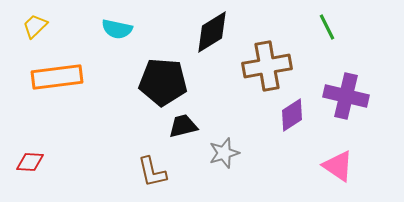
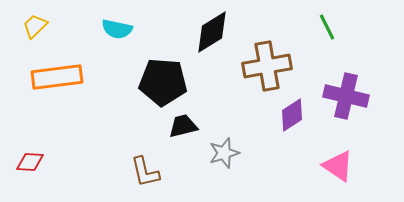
brown L-shape: moved 7 px left
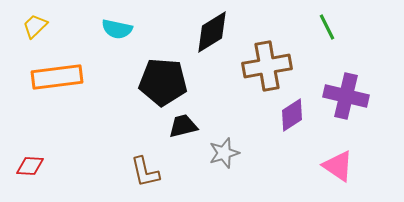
red diamond: moved 4 px down
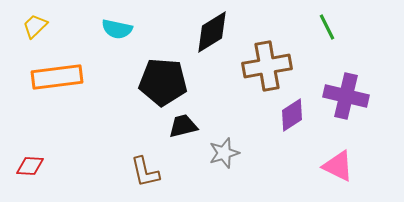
pink triangle: rotated 8 degrees counterclockwise
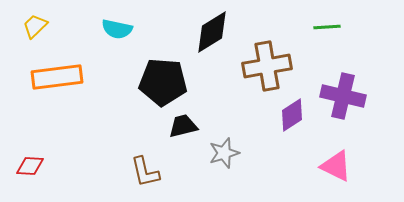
green line: rotated 68 degrees counterclockwise
purple cross: moved 3 px left
pink triangle: moved 2 px left
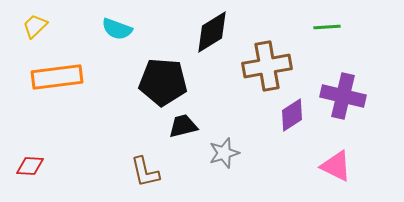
cyan semicircle: rotated 8 degrees clockwise
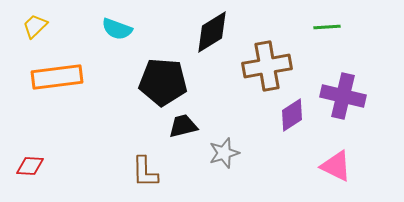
brown L-shape: rotated 12 degrees clockwise
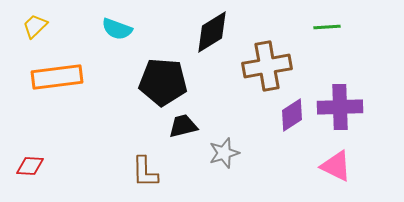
purple cross: moved 3 px left, 11 px down; rotated 15 degrees counterclockwise
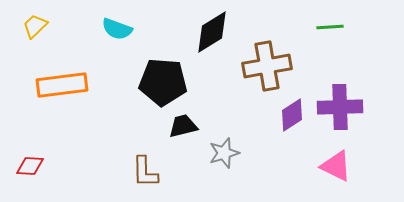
green line: moved 3 px right
orange rectangle: moved 5 px right, 8 px down
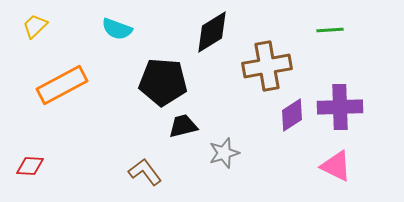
green line: moved 3 px down
orange rectangle: rotated 21 degrees counterclockwise
brown L-shape: rotated 144 degrees clockwise
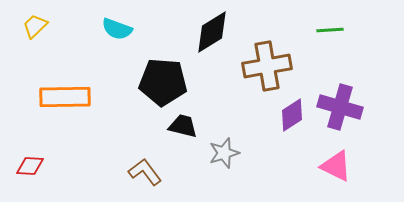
orange rectangle: moved 3 px right, 12 px down; rotated 27 degrees clockwise
purple cross: rotated 18 degrees clockwise
black trapezoid: rotated 28 degrees clockwise
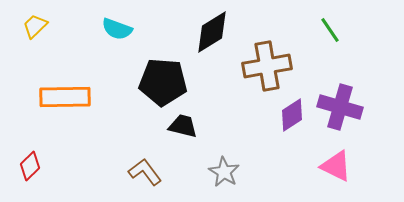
green line: rotated 60 degrees clockwise
gray star: moved 19 px down; rotated 24 degrees counterclockwise
red diamond: rotated 48 degrees counterclockwise
